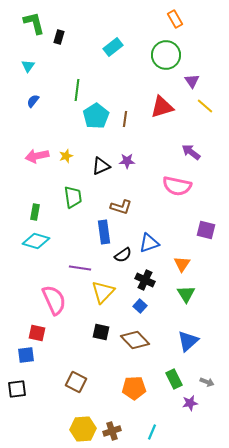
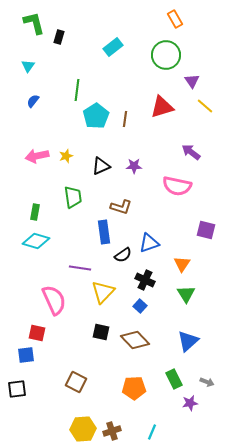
purple star at (127, 161): moved 7 px right, 5 px down
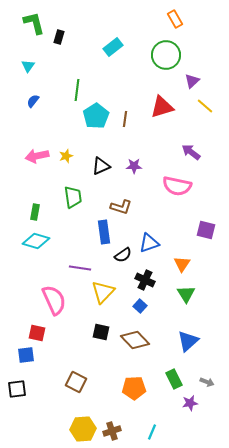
purple triangle at (192, 81): rotated 21 degrees clockwise
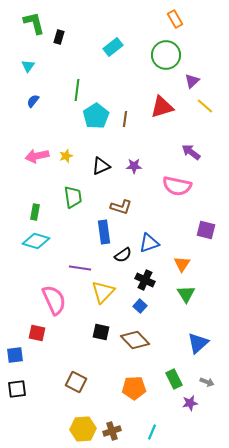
blue triangle at (188, 341): moved 10 px right, 2 px down
blue square at (26, 355): moved 11 px left
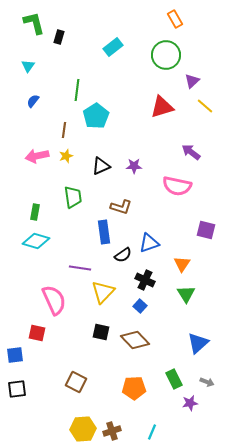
brown line at (125, 119): moved 61 px left, 11 px down
